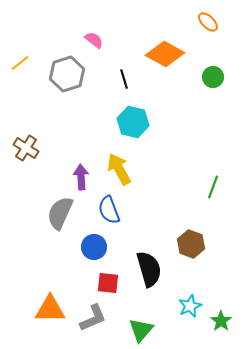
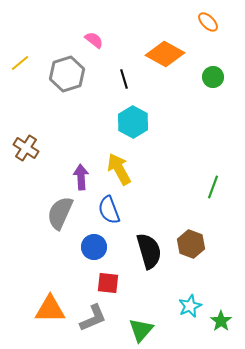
cyan hexagon: rotated 16 degrees clockwise
black semicircle: moved 18 px up
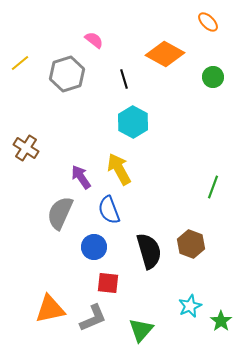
purple arrow: rotated 30 degrees counterclockwise
orange triangle: rotated 12 degrees counterclockwise
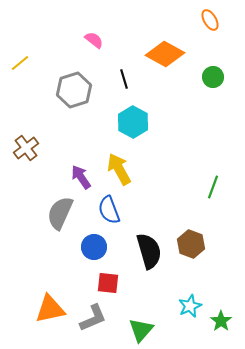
orange ellipse: moved 2 px right, 2 px up; rotated 15 degrees clockwise
gray hexagon: moved 7 px right, 16 px down
brown cross: rotated 20 degrees clockwise
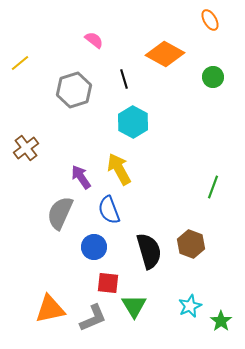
green triangle: moved 7 px left, 24 px up; rotated 12 degrees counterclockwise
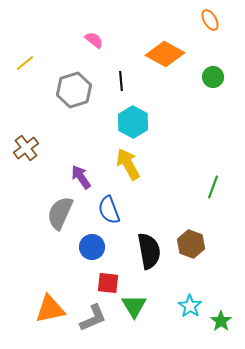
yellow line: moved 5 px right
black line: moved 3 px left, 2 px down; rotated 12 degrees clockwise
yellow arrow: moved 9 px right, 5 px up
blue circle: moved 2 px left
black semicircle: rotated 6 degrees clockwise
cyan star: rotated 15 degrees counterclockwise
